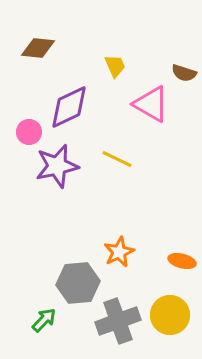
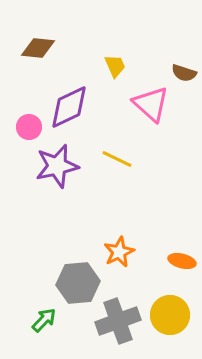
pink triangle: rotated 12 degrees clockwise
pink circle: moved 5 px up
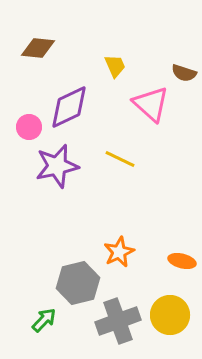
yellow line: moved 3 px right
gray hexagon: rotated 9 degrees counterclockwise
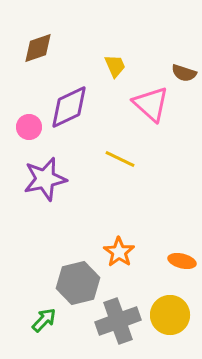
brown diamond: rotated 24 degrees counterclockwise
purple star: moved 12 px left, 13 px down
orange star: rotated 12 degrees counterclockwise
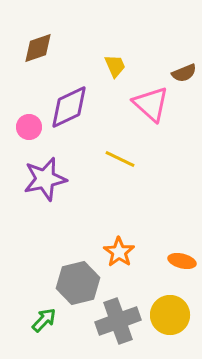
brown semicircle: rotated 40 degrees counterclockwise
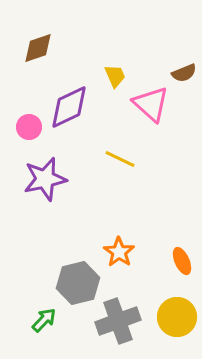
yellow trapezoid: moved 10 px down
orange ellipse: rotated 52 degrees clockwise
yellow circle: moved 7 px right, 2 px down
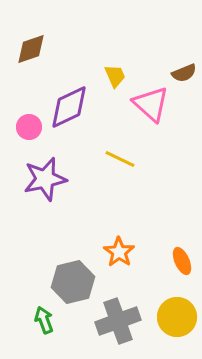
brown diamond: moved 7 px left, 1 px down
gray hexagon: moved 5 px left, 1 px up
green arrow: rotated 64 degrees counterclockwise
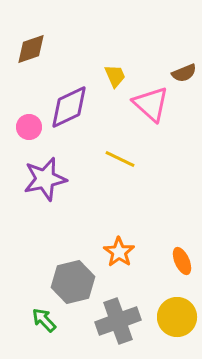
green arrow: rotated 24 degrees counterclockwise
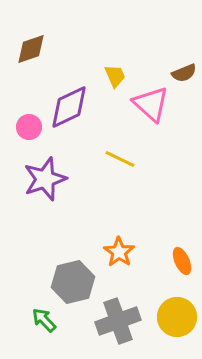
purple star: rotated 6 degrees counterclockwise
